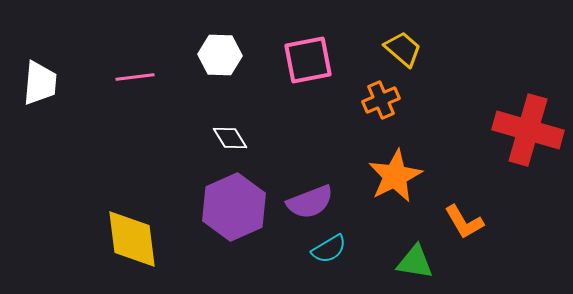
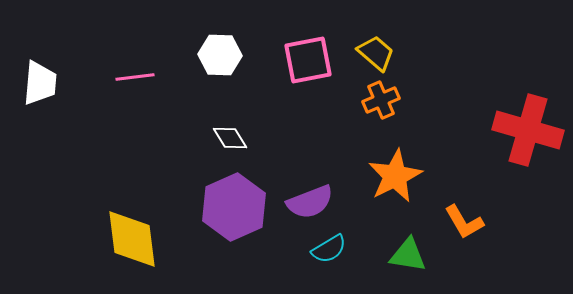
yellow trapezoid: moved 27 px left, 4 px down
green triangle: moved 7 px left, 7 px up
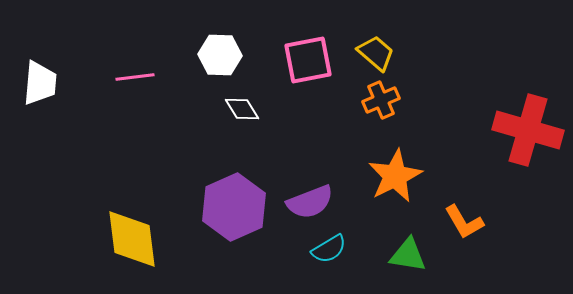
white diamond: moved 12 px right, 29 px up
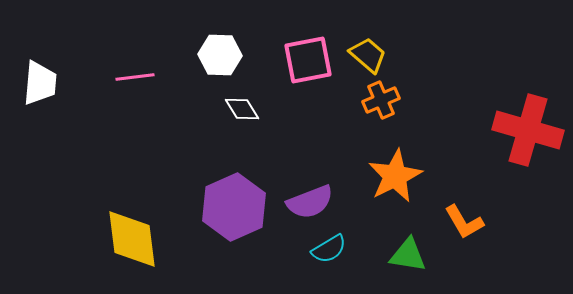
yellow trapezoid: moved 8 px left, 2 px down
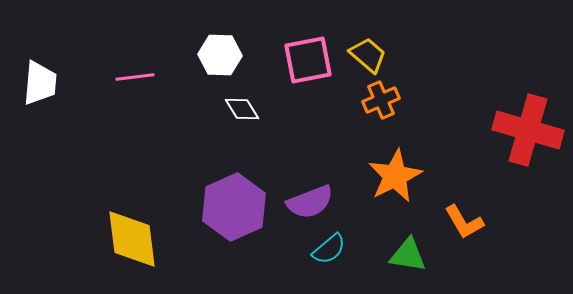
cyan semicircle: rotated 9 degrees counterclockwise
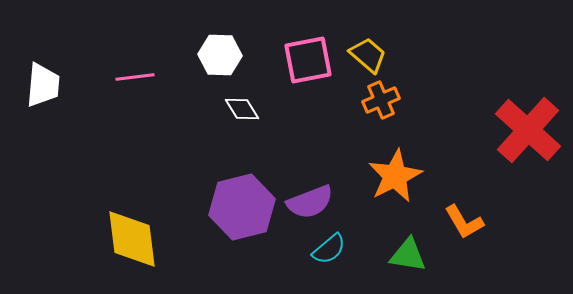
white trapezoid: moved 3 px right, 2 px down
red cross: rotated 26 degrees clockwise
purple hexagon: moved 8 px right; rotated 10 degrees clockwise
